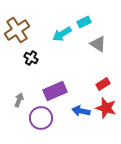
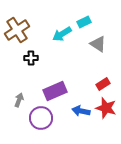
black cross: rotated 32 degrees counterclockwise
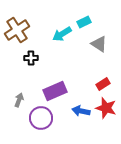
gray triangle: moved 1 px right
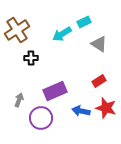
red rectangle: moved 4 px left, 3 px up
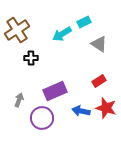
purple circle: moved 1 px right
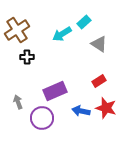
cyan rectangle: rotated 16 degrees counterclockwise
black cross: moved 4 px left, 1 px up
gray arrow: moved 1 px left, 2 px down; rotated 40 degrees counterclockwise
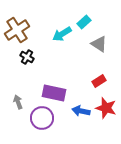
black cross: rotated 32 degrees clockwise
purple rectangle: moved 1 px left, 2 px down; rotated 35 degrees clockwise
